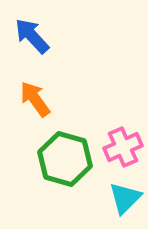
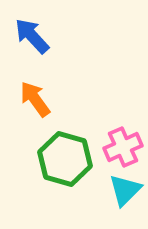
cyan triangle: moved 8 px up
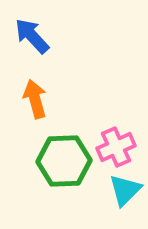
orange arrow: rotated 21 degrees clockwise
pink cross: moved 7 px left
green hexagon: moved 1 px left, 2 px down; rotated 18 degrees counterclockwise
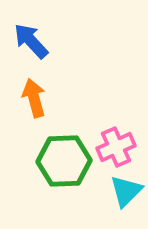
blue arrow: moved 1 px left, 5 px down
orange arrow: moved 1 px left, 1 px up
cyan triangle: moved 1 px right, 1 px down
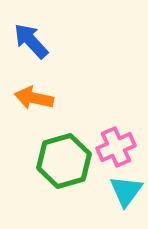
orange arrow: rotated 63 degrees counterclockwise
green hexagon: rotated 14 degrees counterclockwise
cyan triangle: rotated 9 degrees counterclockwise
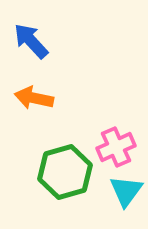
green hexagon: moved 1 px right, 11 px down
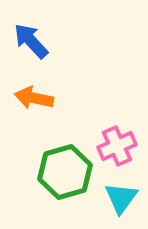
pink cross: moved 1 px right, 1 px up
cyan triangle: moved 5 px left, 7 px down
